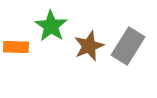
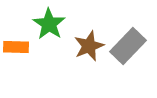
green star: moved 2 px left, 2 px up
gray rectangle: rotated 12 degrees clockwise
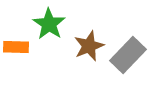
gray rectangle: moved 9 px down
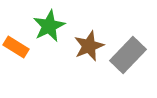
green star: moved 2 px down; rotated 12 degrees clockwise
orange rectangle: rotated 30 degrees clockwise
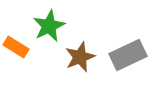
brown star: moved 9 px left, 11 px down
gray rectangle: rotated 21 degrees clockwise
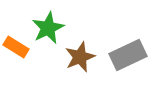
green star: moved 1 px left, 2 px down
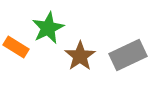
brown star: moved 1 px up; rotated 12 degrees counterclockwise
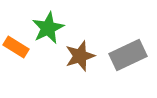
brown star: rotated 16 degrees clockwise
